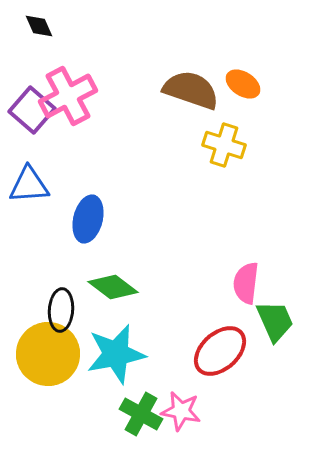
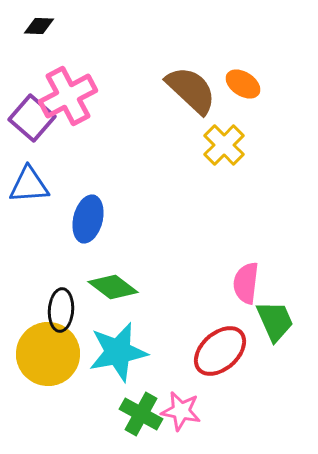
black diamond: rotated 64 degrees counterclockwise
brown semicircle: rotated 24 degrees clockwise
purple square: moved 8 px down
yellow cross: rotated 27 degrees clockwise
cyan star: moved 2 px right, 2 px up
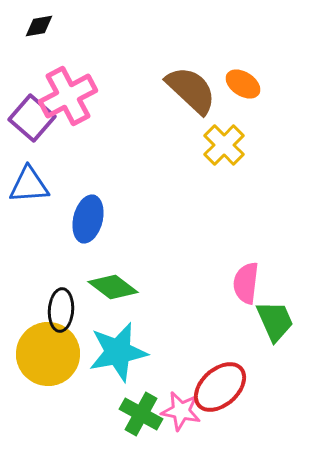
black diamond: rotated 12 degrees counterclockwise
red ellipse: moved 36 px down
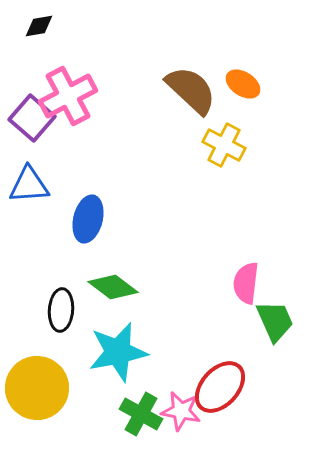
yellow cross: rotated 18 degrees counterclockwise
yellow circle: moved 11 px left, 34 px down
red ellipse: rotated 6 degrees counterclockwise
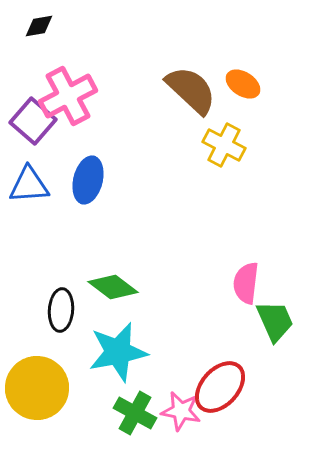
purple square: moved 1 px right, 3 px down
blue ellipse: moved 39 px up
green cross: moved 6 px left, 1 px up
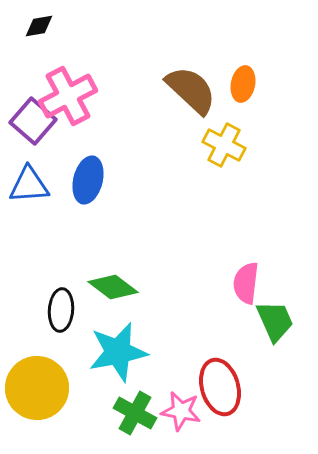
orange ellipse: rotated 68 degrees clockwise
red ellipse: rotated 58 degrees counterclockwise
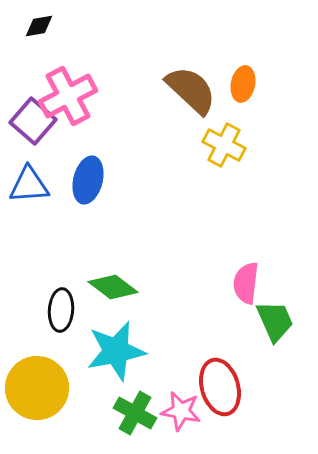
cyan star: moved 2 px left, 1 px up
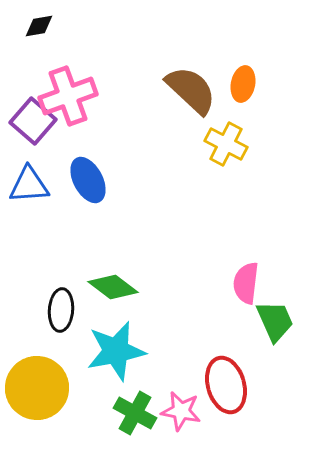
pink cross: rotated 8 degrees clockwise
yellow cross: moved 2 px right, 1 px up
blue ellipse: rotated 42 degrees counterclockwise
red ellipse: moved 6 px right, 2 px up
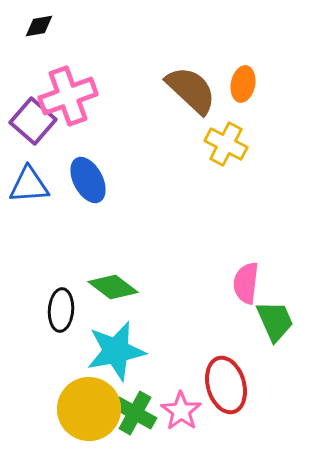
yellow circle: moved 52 px right, 21 px down
pink star: rotated 24 degrees clockwise
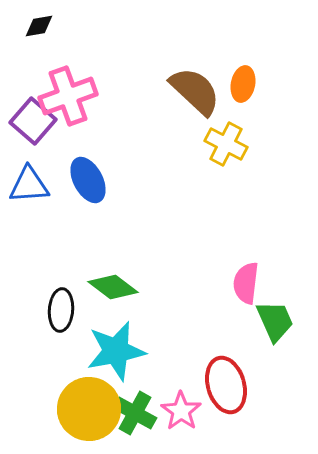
brown semicircle: moved 4 px right, 1 px down
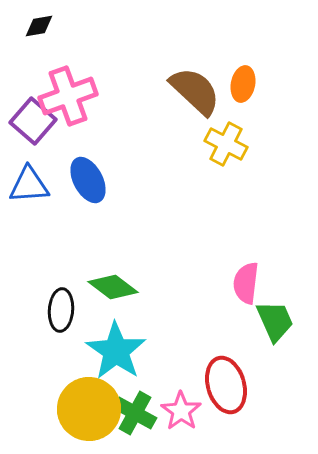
cyan star: rotated 26 degrees counterclockwise
